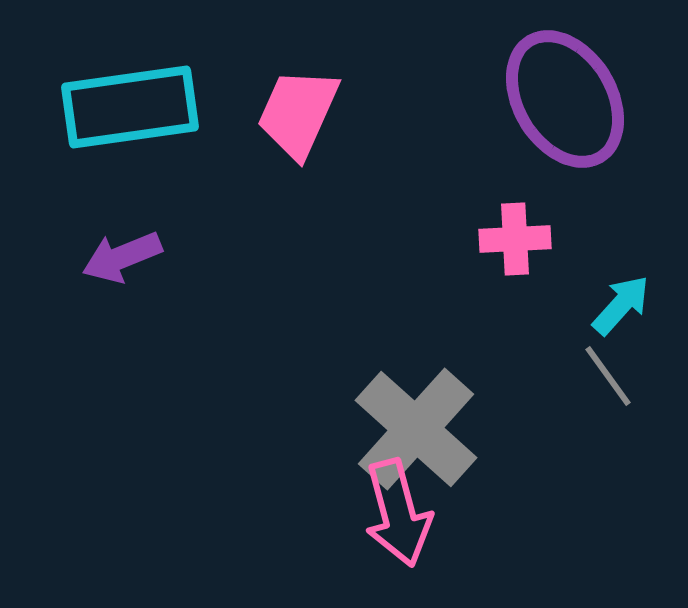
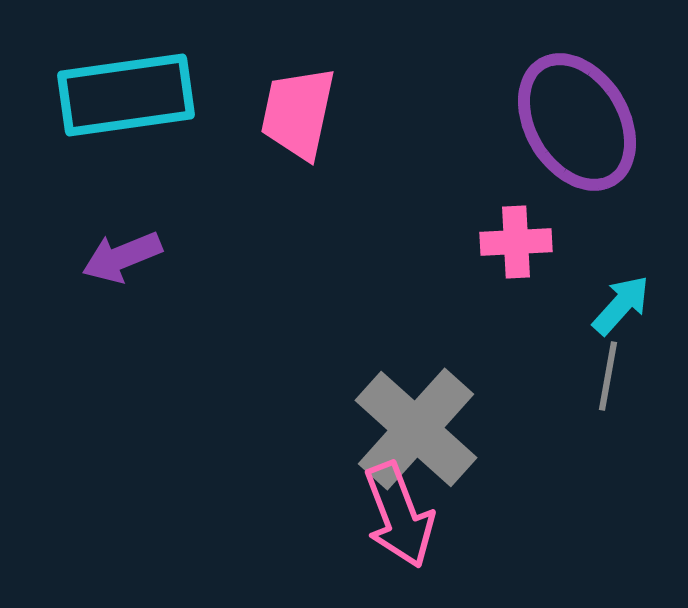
purple ellipse: moved 12 px right, 23 px down
cyan rectangle: moved 4 px left, 12 px up
pink trapezoid: rotated 12 degrees counterclockwise
pink cross: moved 1 px right, 3 px down
gray line: rotated 46 degrees clockwise
pink arrow: moved 1 px right, 2 px down; rotated 6 degrees counterclockwise
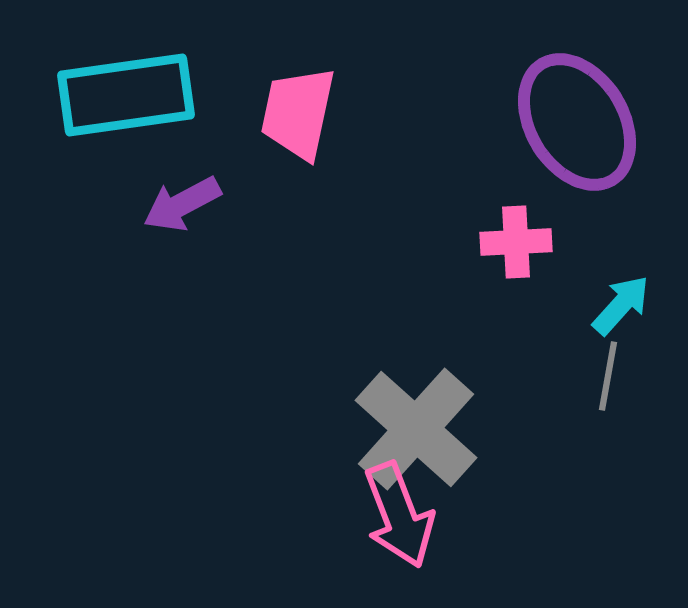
purple arrow: moved 60 px right, 53 px up; rotated 6 degrees counterclockwise
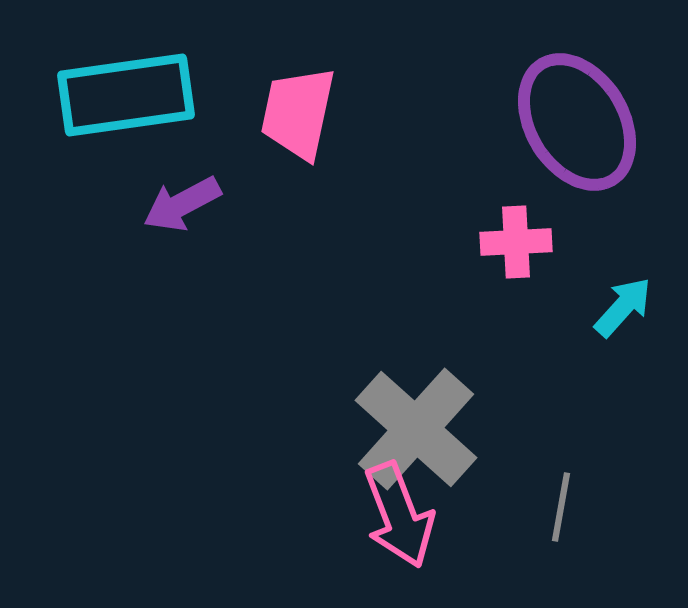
cyan arrow: moved 2 px right, 2 px down
gray line: moved 47 px left, 131 px down
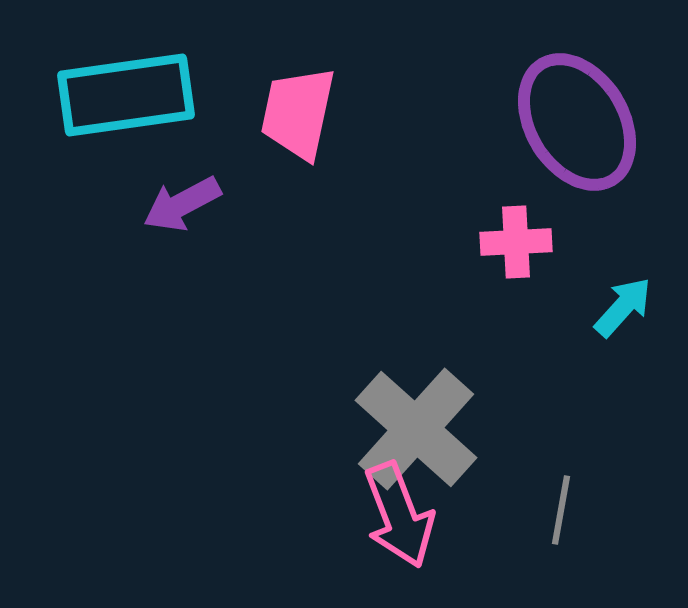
gray line: moved 3 px down
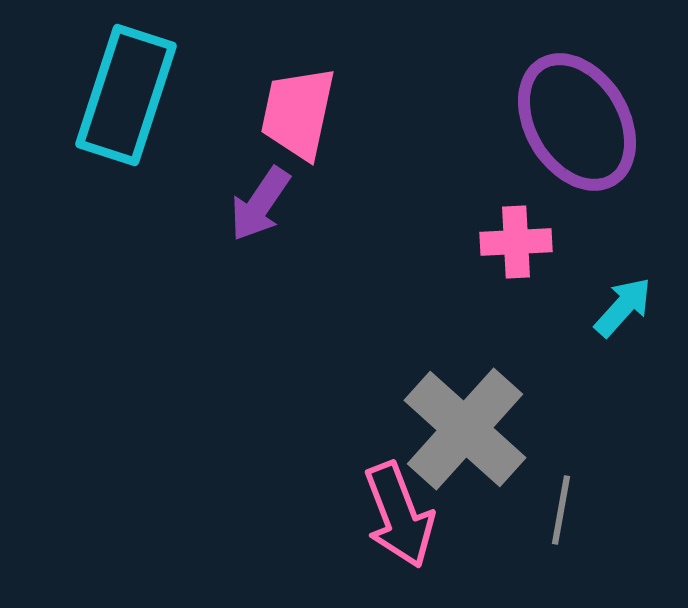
cyan rectangle: rotated 64 degrees counterclockwise
purple arrow: moved 78 px right; rotated 28 degrees counterclockwise
gray cross: moved 49 px right
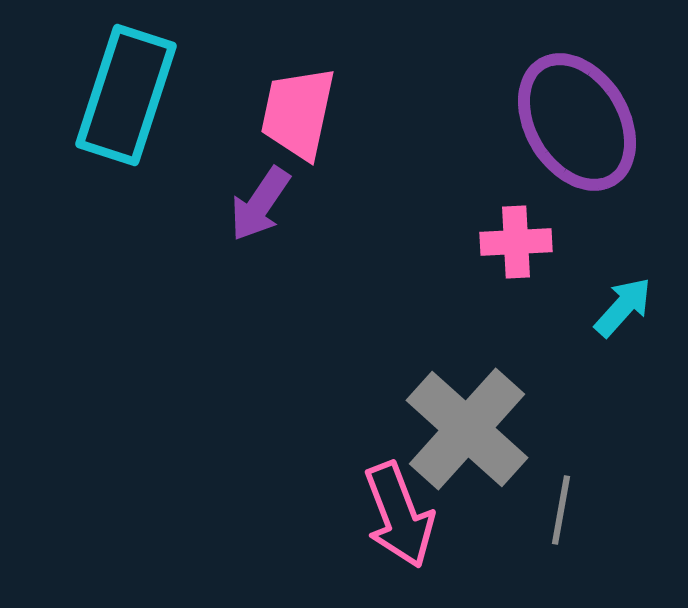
gray cross: moved 2 px right
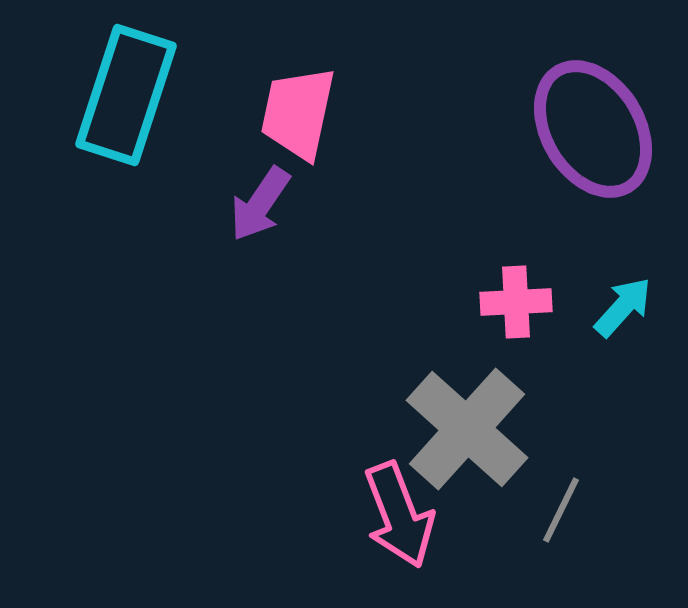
purple ellipse: moved 16 px right, 7 px down
pink cross: moved 60 px down
gray line: rotated 16 degrees clockwise
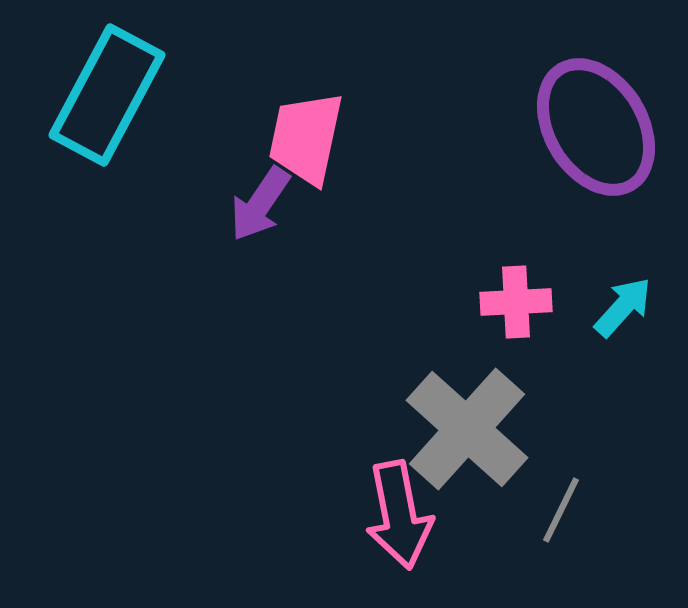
cyan rectangle: moved 19 px left; rotated 10 degrees clockwise
pink trapezoid: moved 8 px right, 25 px down
purple ellipse: moved 3 px right, 2 px up
pink arrow: rotated 10 degrees clockwise
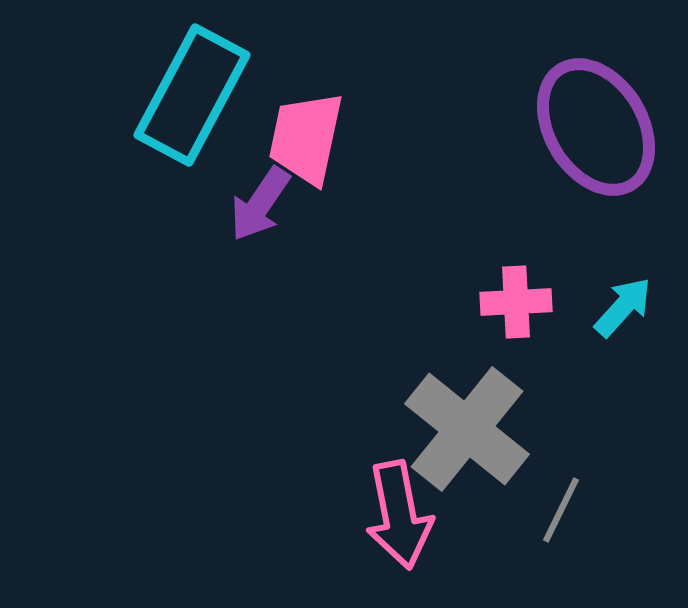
cyan rectangle: moved 85 px right
gray cross: rotated 3 degrees counterclockwise
